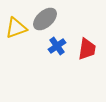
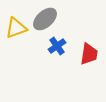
red trapezoid: moved 2 px right, 5 px down
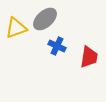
blue cross: rotated 30 degrees counterclockwise
red trapezoid: moved 3 px down
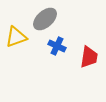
yellow triangle: moved 9 px down
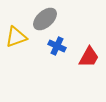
red trapezoid: rotated 20 degrees clockwise
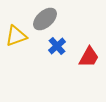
yellow triangle: moved 1 px up
blue cross: rotated 24 degrees clockwise
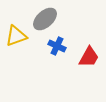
blue cross: rotated 24 degrees counterclockwise
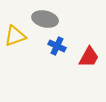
gray ellipse: rotated 55 degrees clockwise
yellow triangle: moved 1 px left
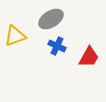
gray ellipse: moved 6 px right; rotated 45 degrees counterclockwise
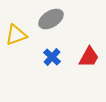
yellow triangle: moved 1 px right, 1 px up
blue cross: moved 5 px left, 11 px down; rotated 18 degrees clockwise
